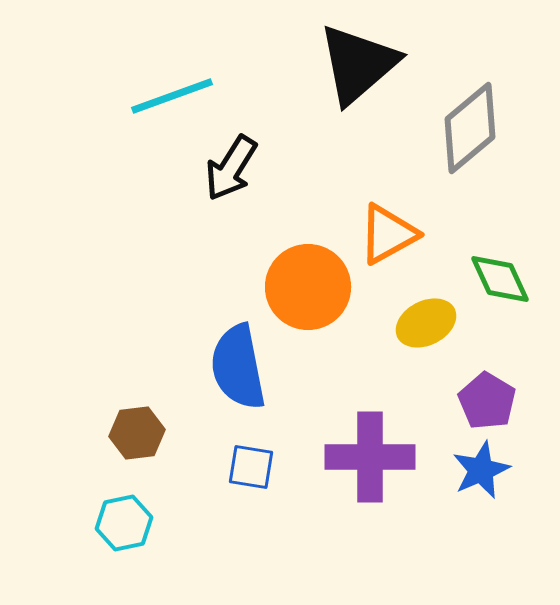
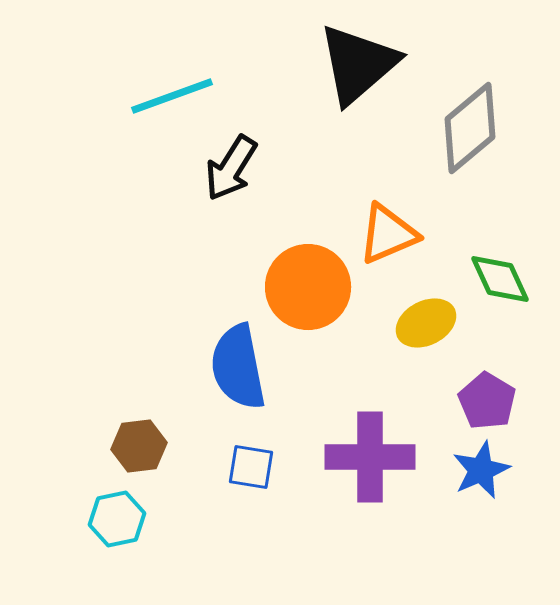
orange triangle: rotated 6 degrees clockwise
brown hexagon: moved 2 px right, 13 px down
cyan hexagon: moved 7 px left, 4 px up
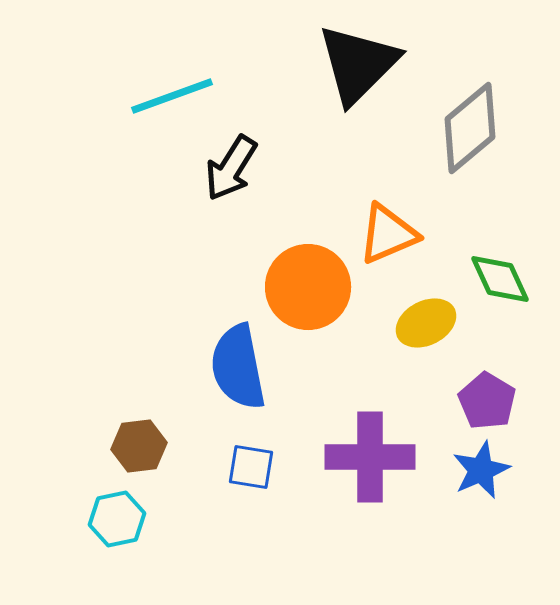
black triangle: rotated 4 degrees counterclockwise
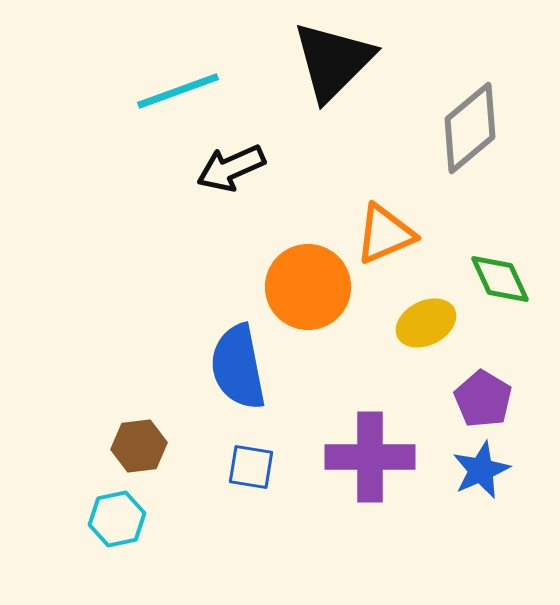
black triangle: moved 25 px left, 3 px up
cyan line: moved 6 px right, 5 px up
black arrow: rotated 34 degrees clockwise
orange triangle: moved 3 px left
purple pentagon: moved 4 px left, 2 px up
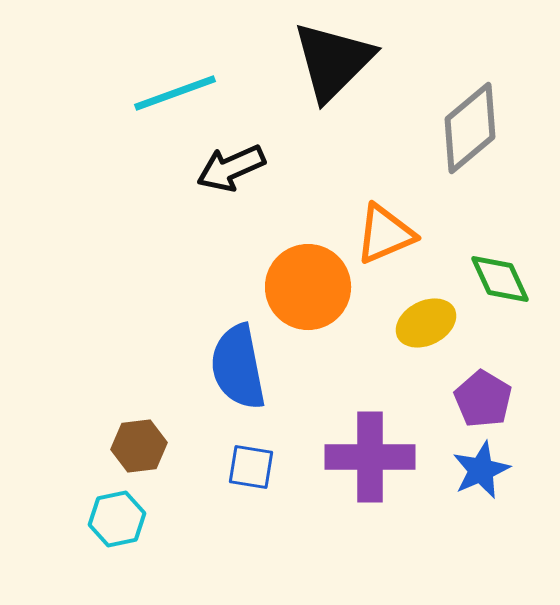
cyan line: moved 3 px left, 2 px down
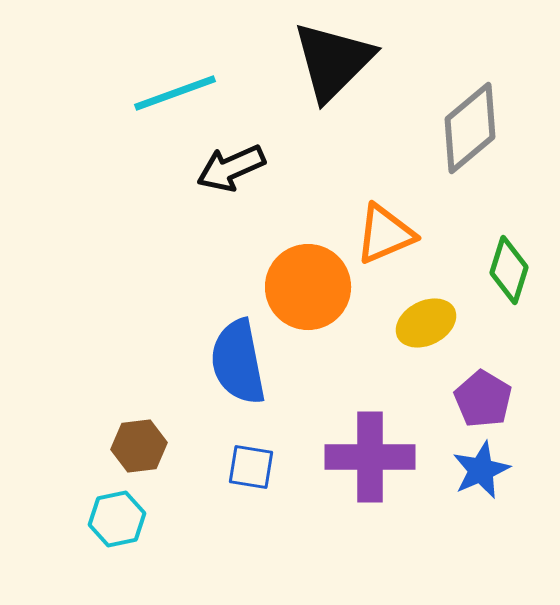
green diamond: moved 9 px right, 9 px up; rotated 42 degrees clockwise
blue semicircle: moved 5 px up
